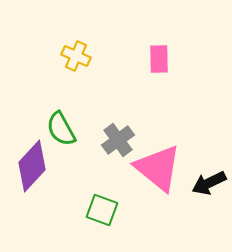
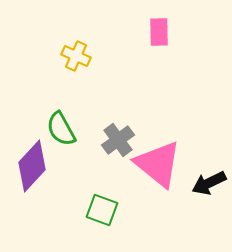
pink rectangle: moved 27 px up
pink triangle: moved 4 px up
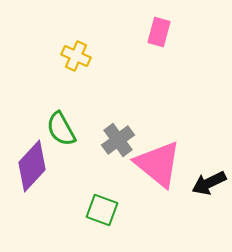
pink rectangle: rotated 16 degrees clockwise
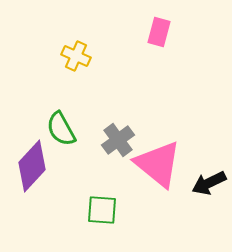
green square: rotated 16 degrees counterclockwise
